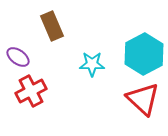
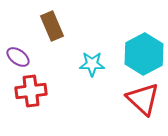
red cross: rotated 20 degrees clockwise
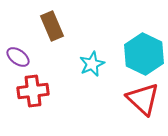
cyan hexagon: rotated 6 degrees counterclockwise
cyan star: rotated 25 degrees counterclockwise
red cross: moved 2 px right
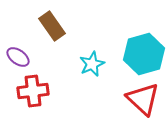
brown rectangle: rotated 12 degrees counterclockwise
cyan hexagon: rotated 18 degrees clockwise
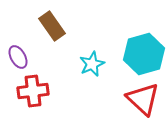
purple ellipse: rotated 25 degrees clockwise
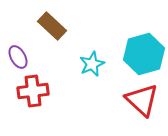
brown rectangle: rotated 12 degrees counterclockwise
red triangle: moved 1 px left, 1 px down
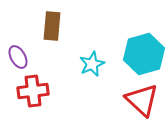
brown rectangle: rotated 52 degrees clockwise
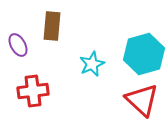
purple ellipse: moved 12 px up
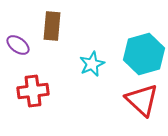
purple ellipse: rotated 25 degrees counterclockwise
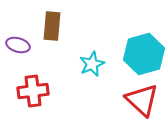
purple ellipse: rotated 20 degrees counterclockwise
